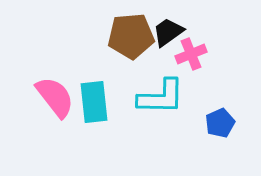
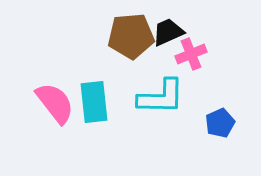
black trapezoid: rotated 12 degrees clockwise
pink semicircle: moved 6 px down
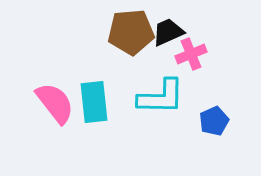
brown pentagon: moved 4 px up
blue pentagon: moved 6 px left, 2 px up
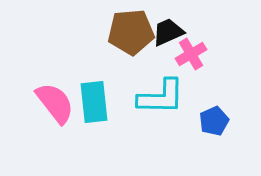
pink cross: rotated 8 degrees counterclockwise
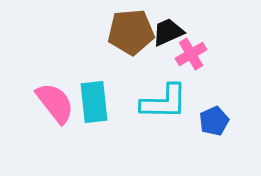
cyan L-shape: moved 3 px right, 5 px down
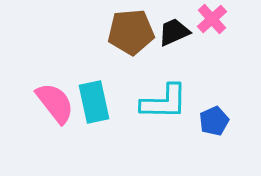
black trapezoid: moved 6 px right
pink cross: moved 21 px right, 35 px up; rotated 12 degrees counterclockwise
cyan rectangle: rotated 6 degrees counterclockwise
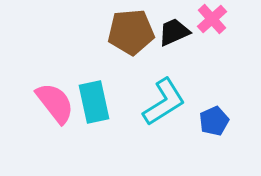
cyan L-shape: rotated 33 degrees counterclockwise
